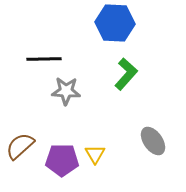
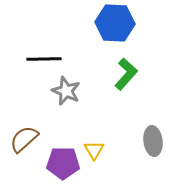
gray star: rotated 20 degrees clockwise
gray ellipse: rotated 28 degrees clockwise
brown semicircle: moved 4 px right, 7 px up
yellow triangle: moved 1 px left, 4 px up
purple pentagon: moved 1 px right, 3 px down
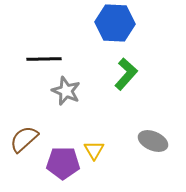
gray ellipse: rotated 60 degrees counterclockwise
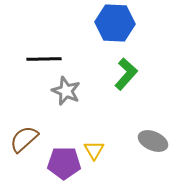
purple pentagon: moved 1 px right
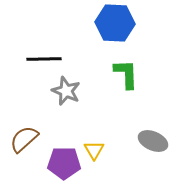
green L-shape: rotated 44 degrees counterclockwise
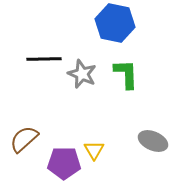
blue hexagon: rotated 9 degrees clockwise
gray star: moved 16 px right, 17 px up
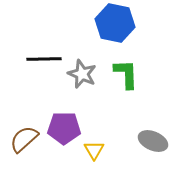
purple pentagon: moved 35 px up
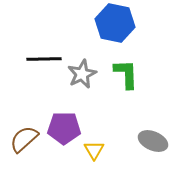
gray star: rotated 24 degrees clockwise
